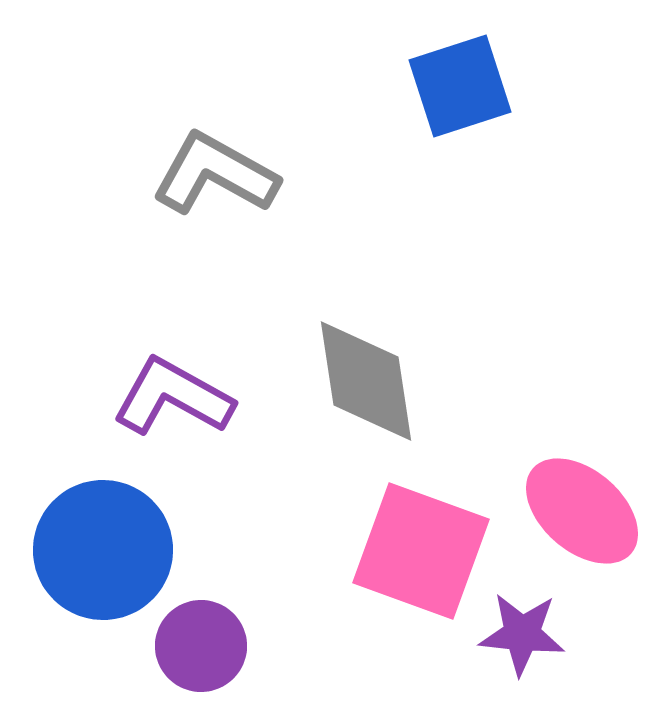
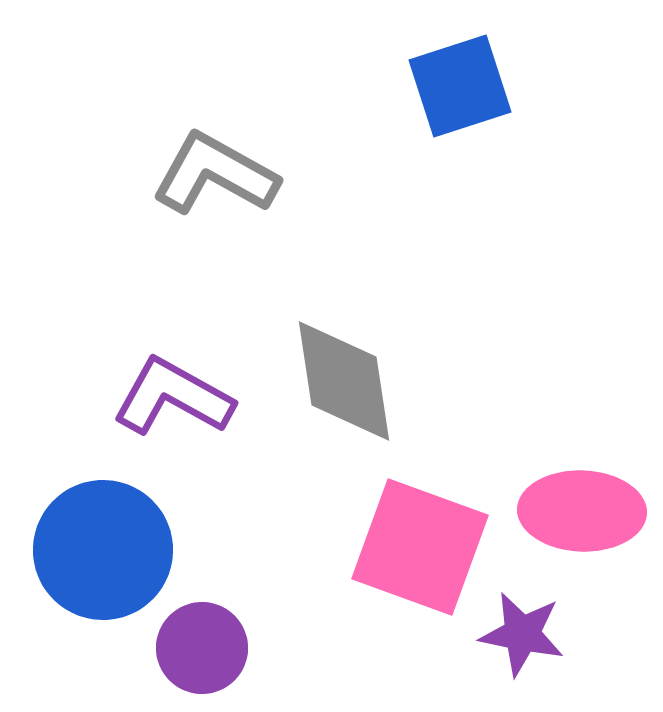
gray diamond: moved 22 px left
pink ellipse: rotated 39 degrees counterclockwise
pink square: moved 1 px left, 4 px up
purple star: rotated 6 degrees clockwise
purple circle: moved 1 px right, 2 px down
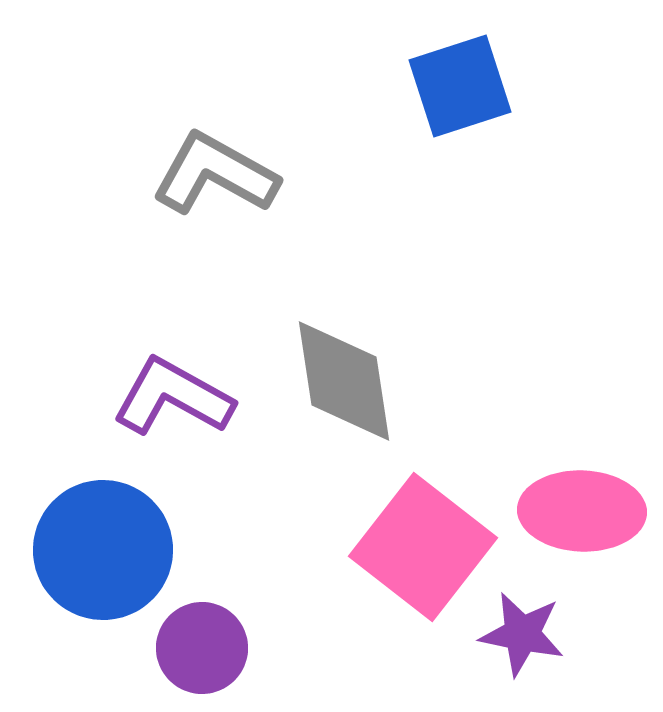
pink square: moved 3 px right; rotated 18 degrees clockwise
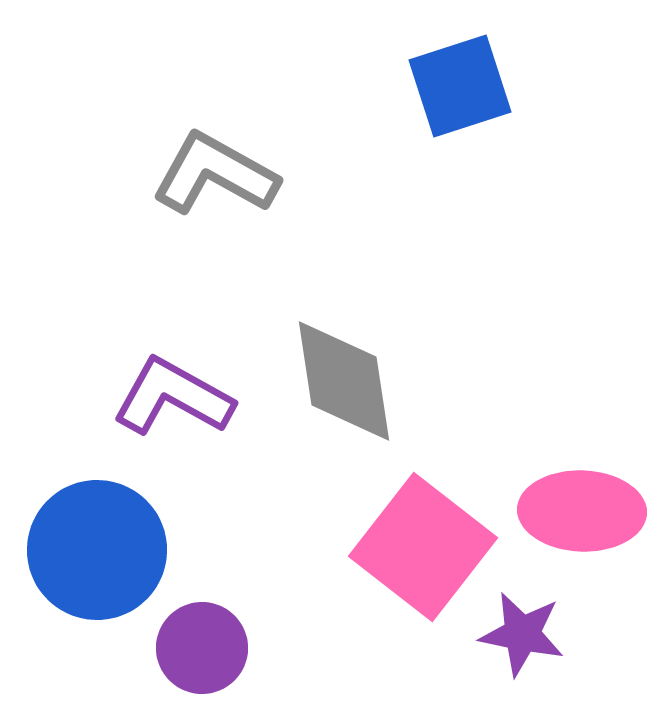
blue circle: moved 6 px left
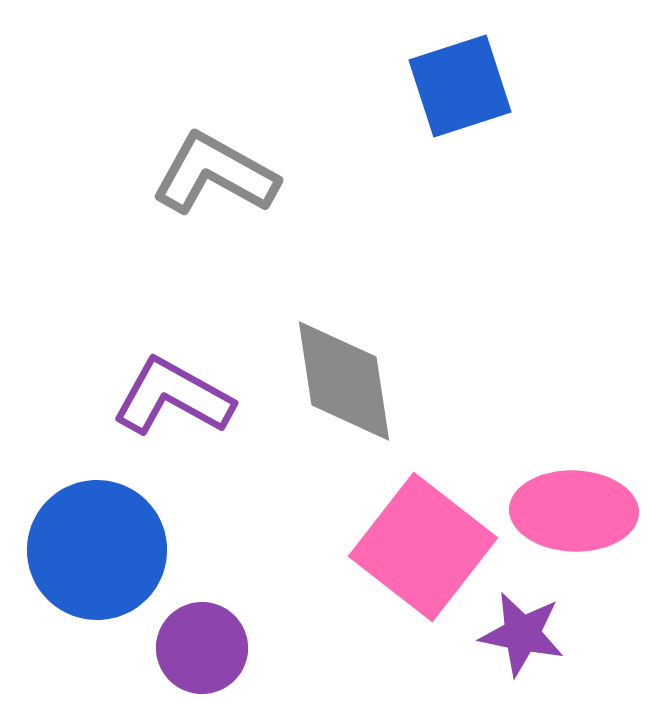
pink ellipse: moved 8 px left
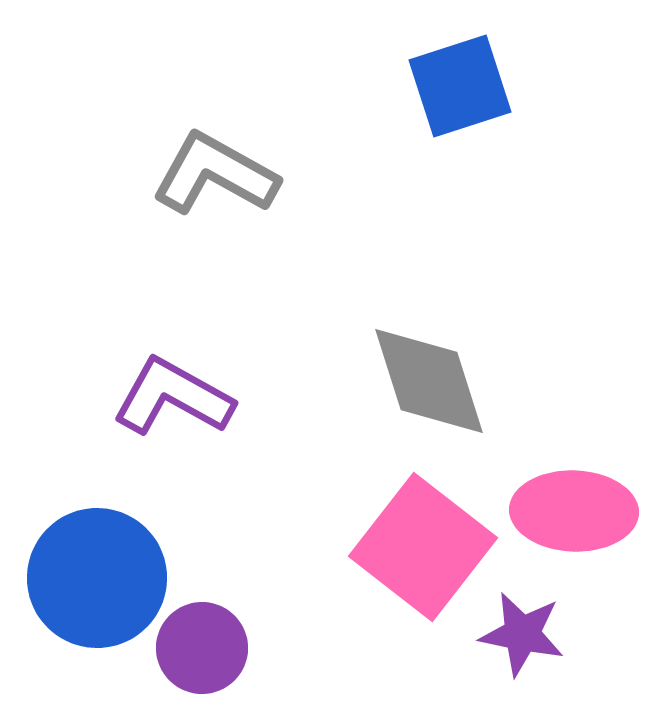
gray diamond: moved 85 px right; rotated 9 degrees counterclockwise
blue circle: moved 28 px down
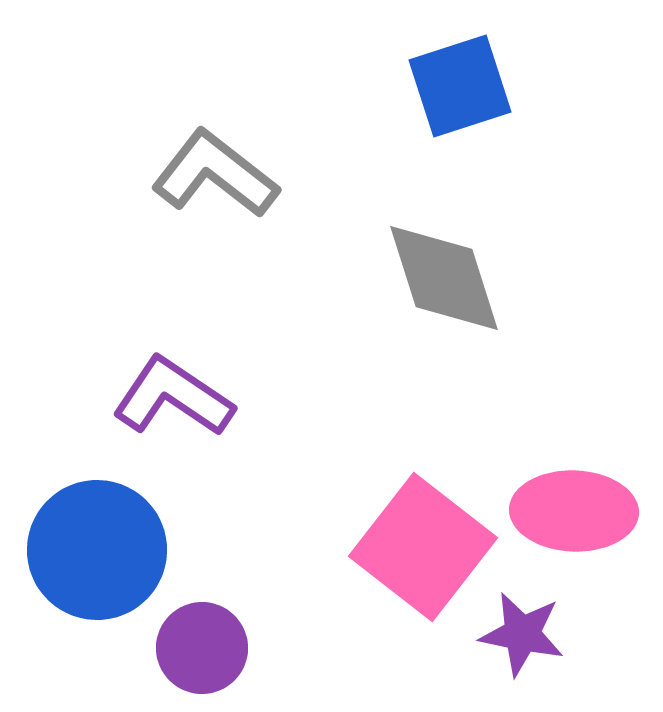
gray L-shape: rotated 9 degrees clockwise
gray diamond: moved 15 px right, 103 px up
purple L-shape: rotated 5 degrees clockwise
blue circle: moved 28 px up
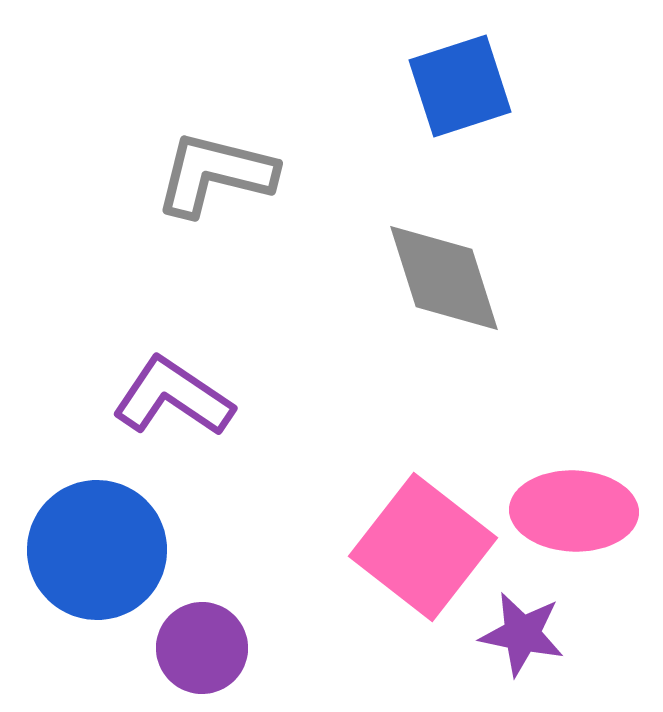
gray L-shape: rotated 24 degrees counterclockwise
